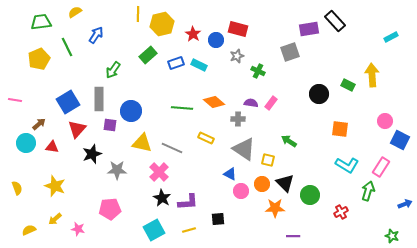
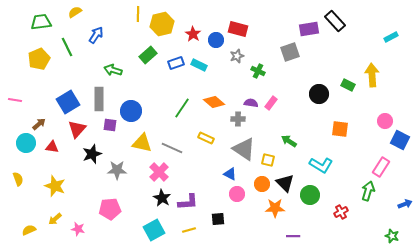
green arrow at (113, 70): rotated 72 degrees clockwise
green line at (182, 108): rotated 60 degrees counterclockwise
cyan L-shape at (347, 165): moved 26 px left
yellow semicircle at (17, 188): moved 1 px right, 9 px up
pink circle at (241, 191): moved 4 px left, 3 px down
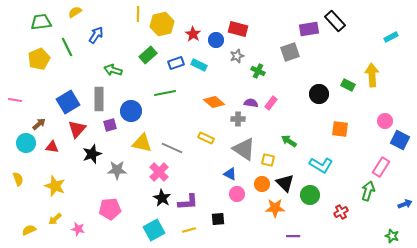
green line at (182, 108): moved 17 px left, 15 px up; rotated 45 degrees clockwise
purple square at (110, 125): rotated 24 degrees counterclockwise
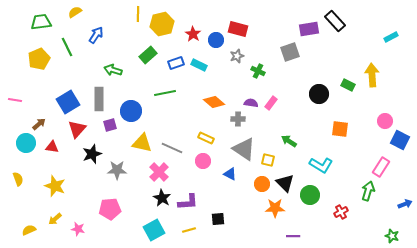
pink circle at (237, 194): moved 34 px left, 33 px up
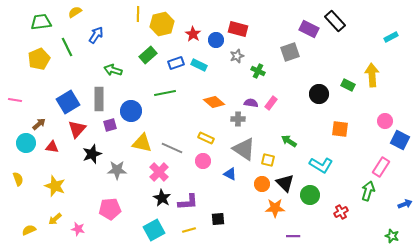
purple rectangle at (309, 29): rotated 36 degrees clockwise
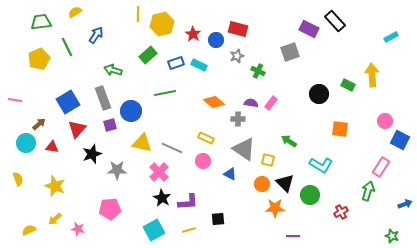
gray rectangle at (99, 99): moved 4 px right, 1 px up; rotated 20 degrees counterclockwise
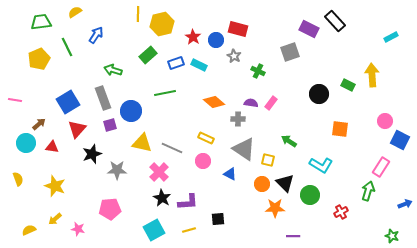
red star at (193, 34): moved 3 px down
gray star at (237, 56): moved 3 px left; rotated 24 degrees counterclockwise
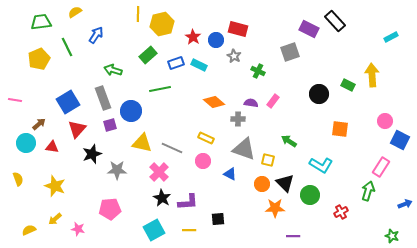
green line at (165, 93): moved 5 px left, 4 px up
pink rectangle at (271, 103): moved 2 px right, 2 px up
gray triangle at (244, 149): rotated 15 degrees counterclockwise
yellow line at (189, 230): rotated 16 degrees clockwise
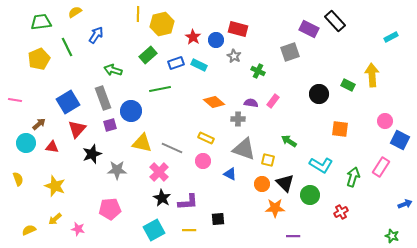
green arrow at (368, 191): moved 15 px left, 14 px up
